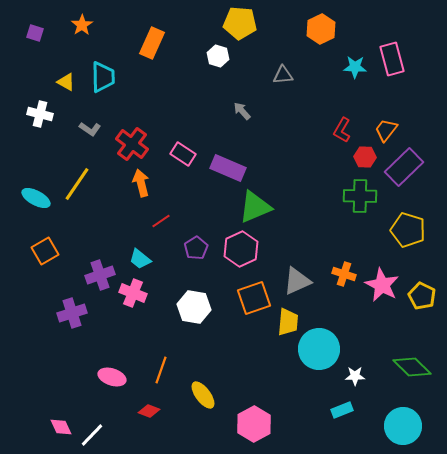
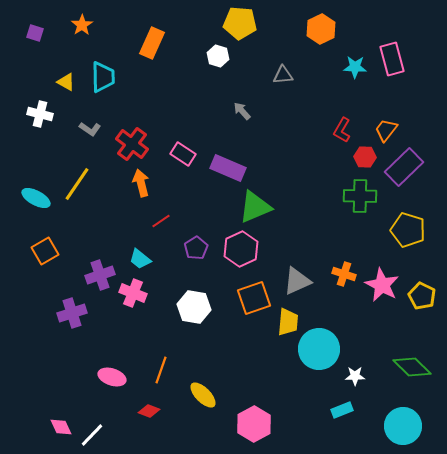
yellow ellipse at (203, 395): rotated 8 degrees counterclockwise
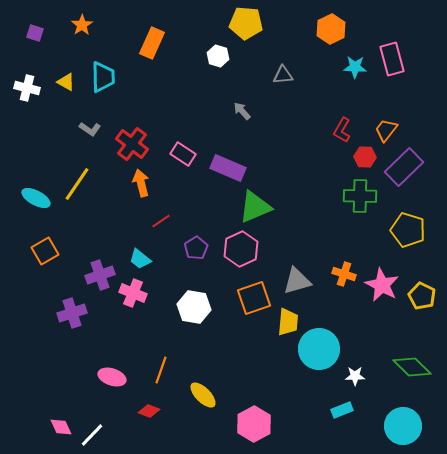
yellow pentagon at (240, 23): moved 6 px right
orange hexagon at (321, 29): moved 10 px right
white cross at (40, 114): moved 13 px left, 26 px up
gray triangle at (297, 281): rotated 8 degrees clockwise
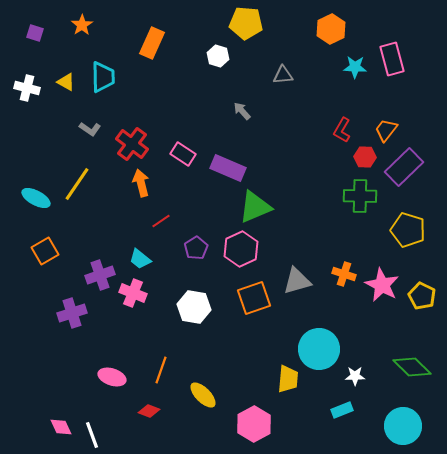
yellow trapezoid at (288, 322): moved 57 px down
white line at (92, 435): rotated 64 degrees counterclockwise
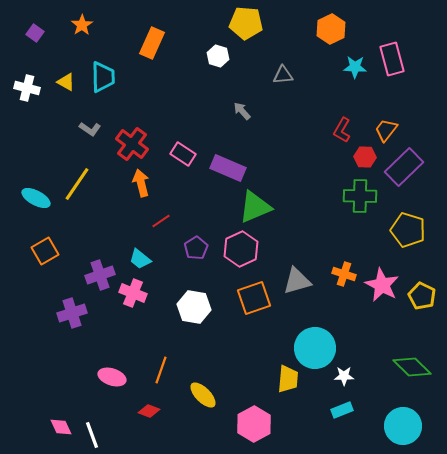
purple square at (35, 33): rotated 18 degrees clockwise
cyan circle at (319, 349): moved 4 px left, 1 px up
white star at (355, 376): moved 11 px left
